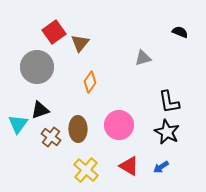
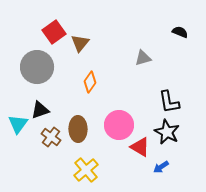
red triangle: moved 11 px right, 19 px up
yellow cross: rotated 10 degrees clockwise
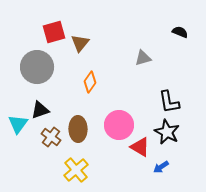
red square: rotated 20 degrees clockwise
yellow cross: moved 10 px left
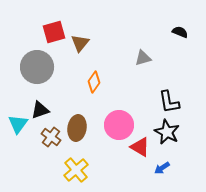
orange diamond: moved 4 px right
brown ellipse: moved 1 px left, 1 px up; rotated 10 degrees clockwise
blue arrow: moved 1 px right, 1 px down
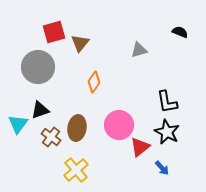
gray triangle: moved 4 px left, 8 px up
gray circle: moved 1 px right
black L-shape: moved 2 px left
red triangle: rotated 50 degrees clockwise
blue arrow: rotated 98 degrees counterclockwise
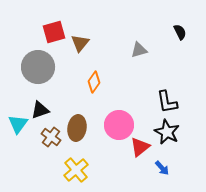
black semicircle: rotated 42 degrees clockwise
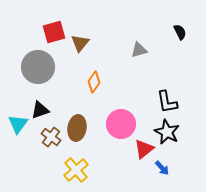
pink circle: moved 2 px right, 1 px up
red triangle: moved 4 px right, 2 px down
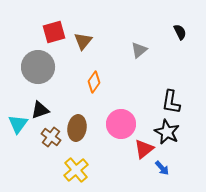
brown triangle: moved 3 px right, 2 px up
gray triangle: rotated 24 degrees counterclockwise
black L-shape: moved 4 px right; rotated 20 degrees clockwise
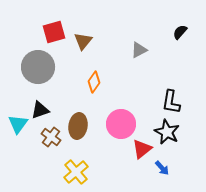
black semicircle: rotated 112 degrees counterclockwise
gray triangle: rotated 12 degrees clockwise
brown ellipse: moved 1 px right, 2 px up
red triangle: moved 2 px left
yellow cross: moved 2 px down
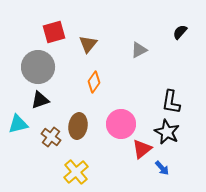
brown triangle: moved 5 px right, 3 px down
black triangle: moved 10 px up
cyan triangle: rotated 40 degrees clockwise
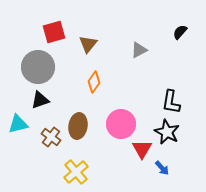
red triangle: rotated 20 degrees counterclockwise
